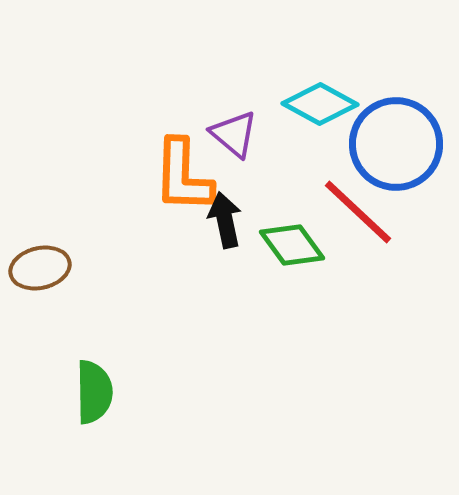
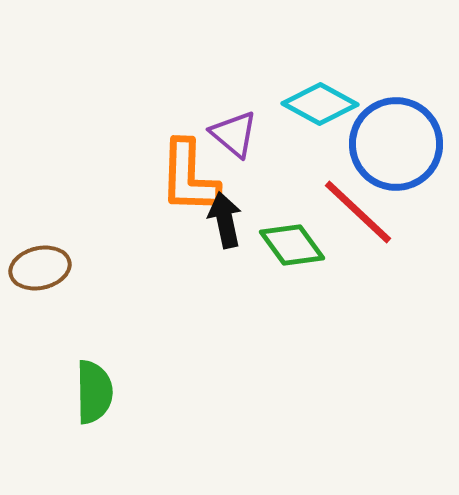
orange L-shape: moved 6 px right, 1 px down
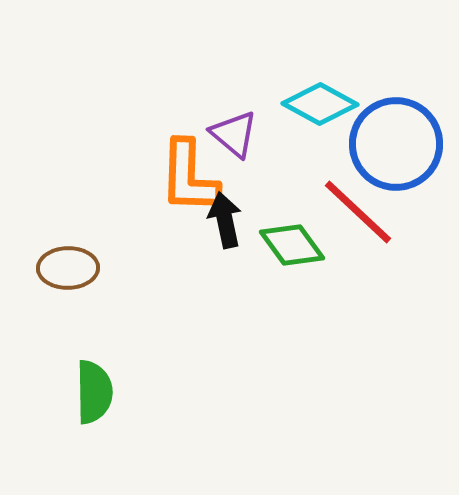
brown ellipse: moved 28 px right; rotated 12 degrees clockwise
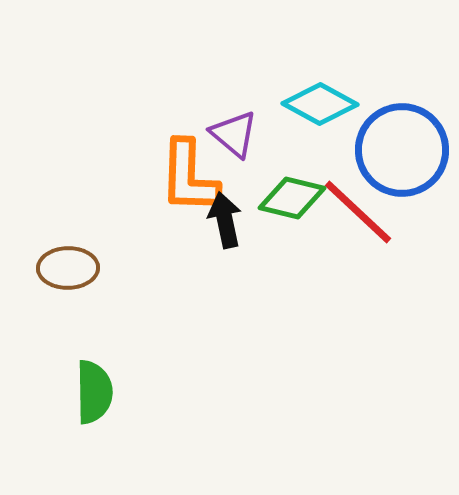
blue circle: moved 6 px right, 6 px down
green diamond: moved 47 px up; rotated 40 degrees counterclockwise
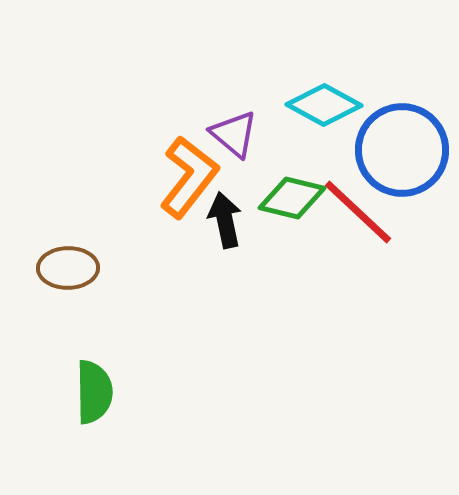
cyan diamond: moved 4 px right, 1 px down
orange L-shape: rotated 144 degrees counterclockwise
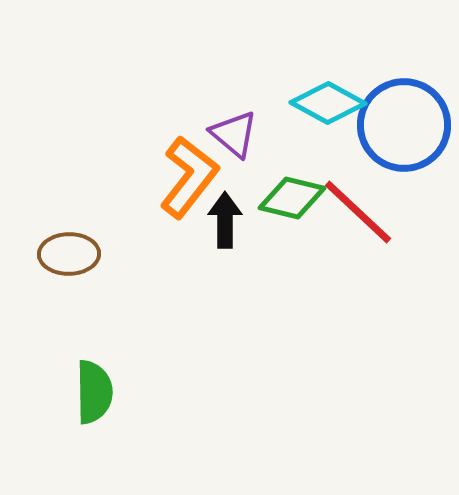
cyan diamond: moved 4 px right, 2 px up
blue circle: moved 2 px right, 25 px up
black arrow: rotated 12 degrees clockwise
brown ellipse: moved 1 px right, 14 px up
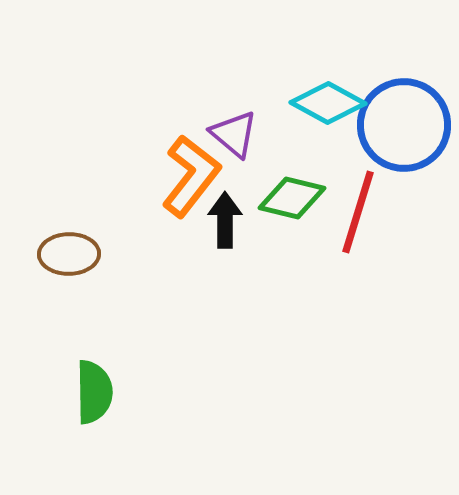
orange L-shape: moved 2 px right, 1 px up
red line: rotated 64 degrees clockwise
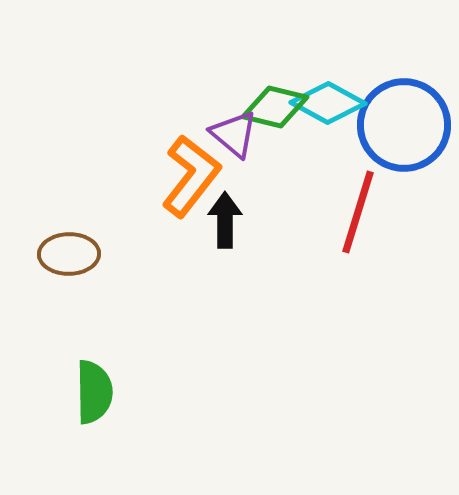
green diamond: moved 17 px left, 91 px up
